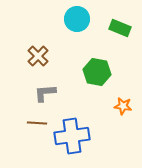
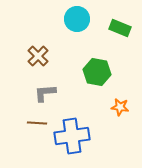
orange star: moved 3 px left, 1 px down
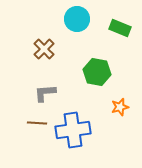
brown cross: moved 6 px right, 7 px up
orange star: rotated 24 degrees counterclockwise
blue cross: moved 1 px right, 6 px up
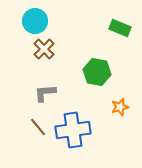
cyan circle: moved 42 px left, 2 px down
brown line: moved 1 px right, 4 px down; rotated 48 degrees clockwise
